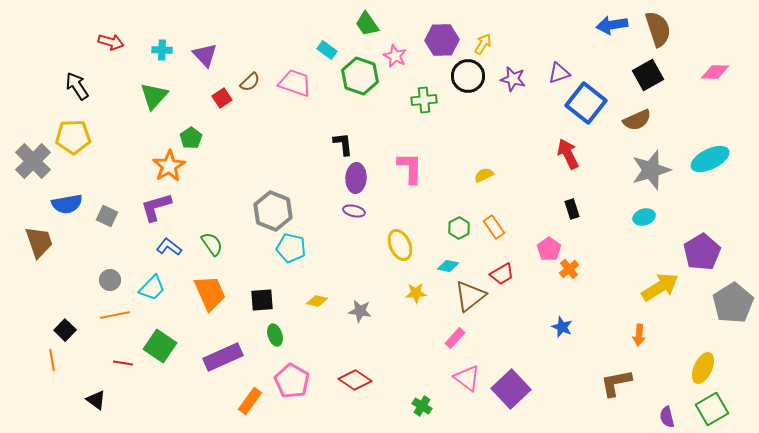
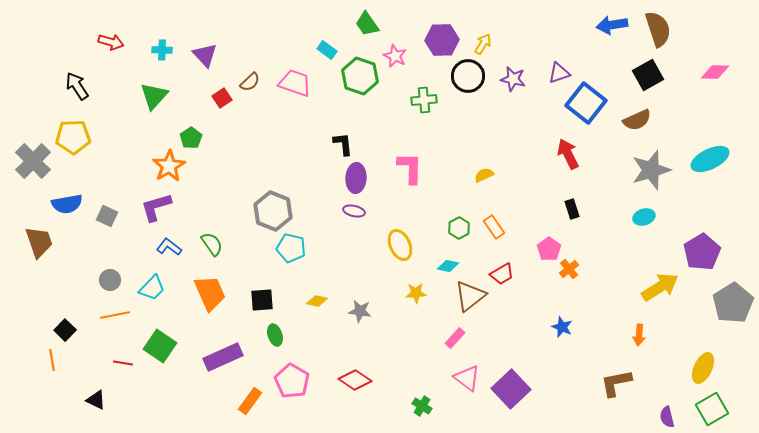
black triangle at (96, 400): rotated 10 degrees counterclockwise
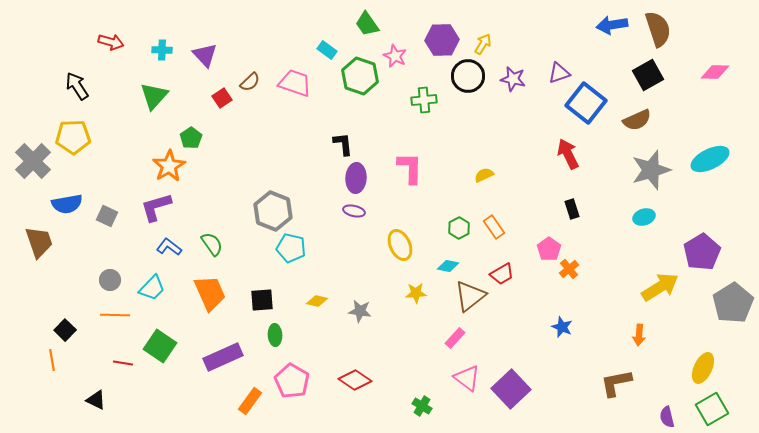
orange line at (115, 315): rotated 12 degrees clockwise
green ellipse at (275, 335): rotated 15 degrees clockwise
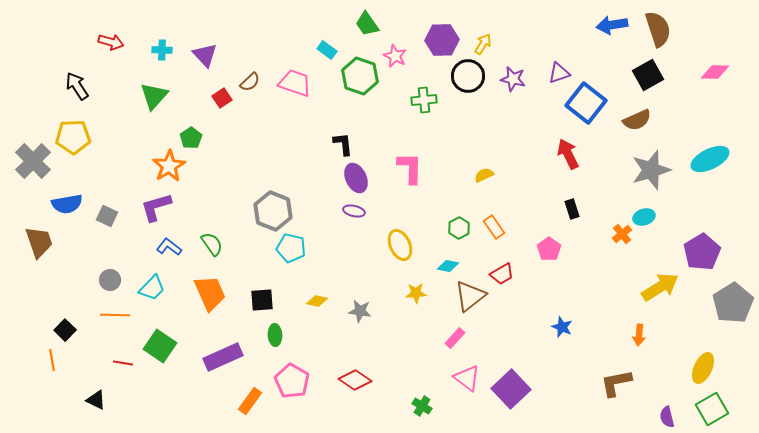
purple ellipse at (356, 178): rotated 28 degrees counterclockwise
orange cross at (569, 269): moved 53 px right, 35 px up
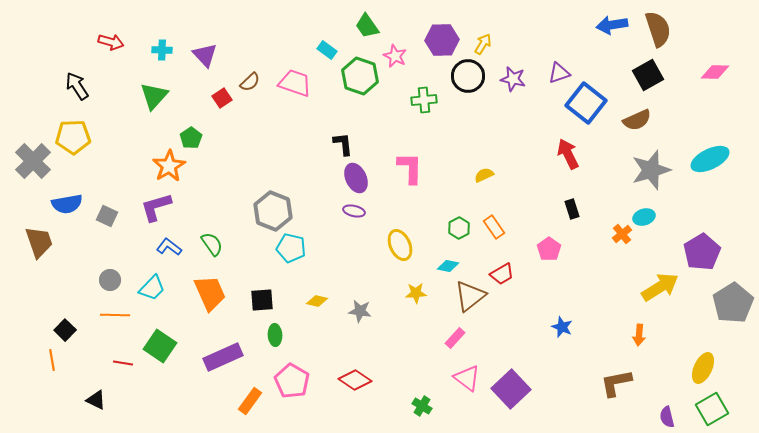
green trapezoid at (367, 24): moved 2 px down
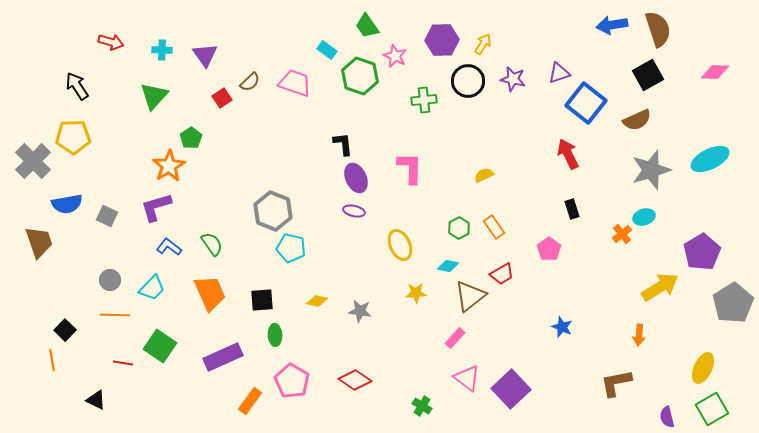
purple triangle at (205, 55): rotated 8 degrees clockwise
black circle at (468, 76): moved 5 px down
